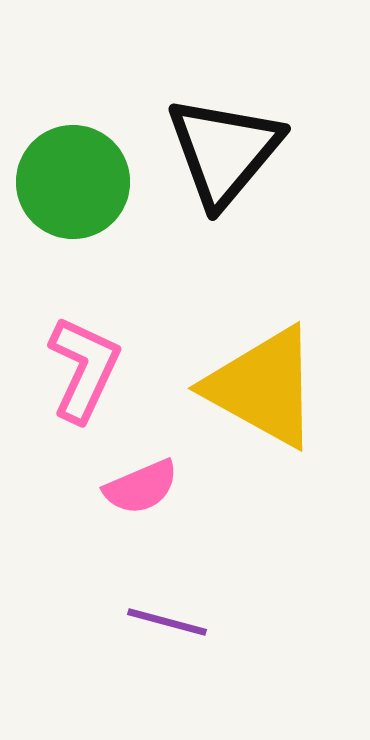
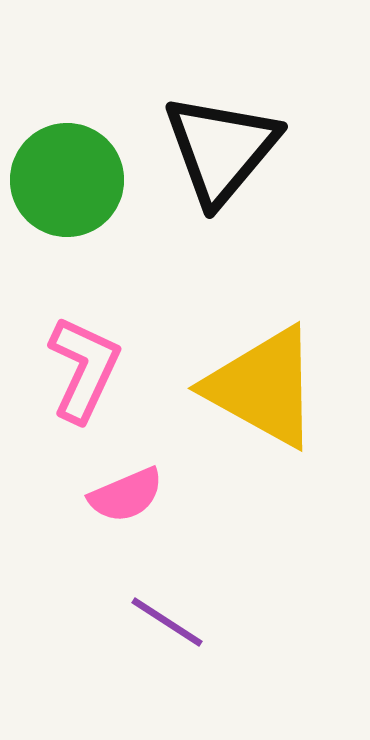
black triangle: moved 3 px left, 2 px up
green circle: moved 6 px left, 2 px up
pink semicircle: moved 15 px left, 8 px down
purple line: rotated 18 degrees clockwise
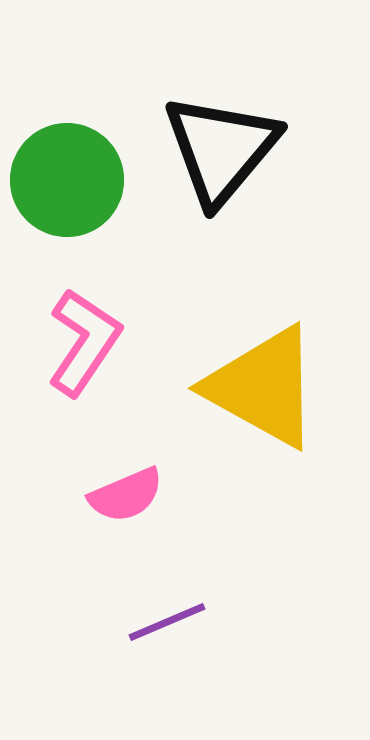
pink L-shape: moved 27 px up; rotated 9 degrees clockwise
purple line: rotated 56 degrees counterclockwise
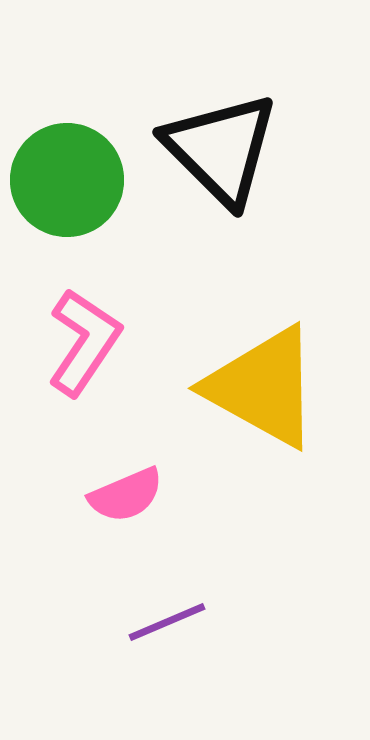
black triangle: rotated 25 degrees counterclockwise
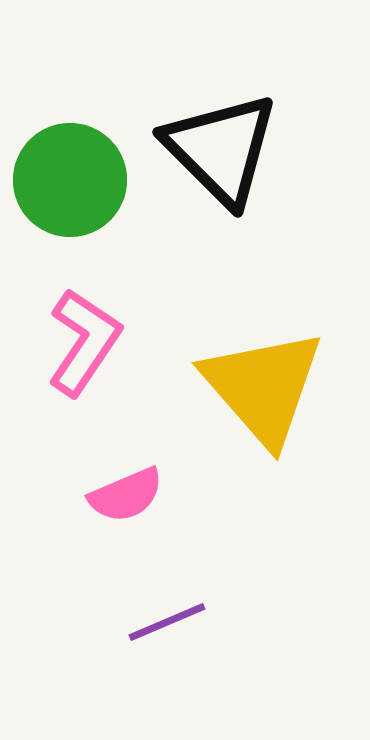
green circle: moved 3 px right
yellow triangle: rotated 20 degrees clockwise
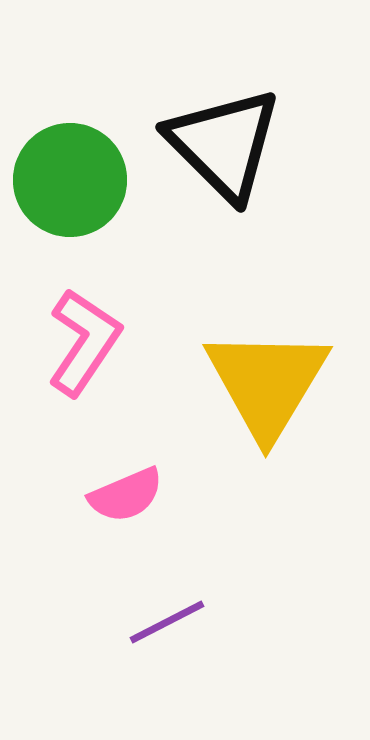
black triangle: moved 3 px right, 5 px up
yellow triangle: moved 4 px right, 4 px up; rotated 12 degrees clockwise
purple line: rotated 4 degrees counterclockwise
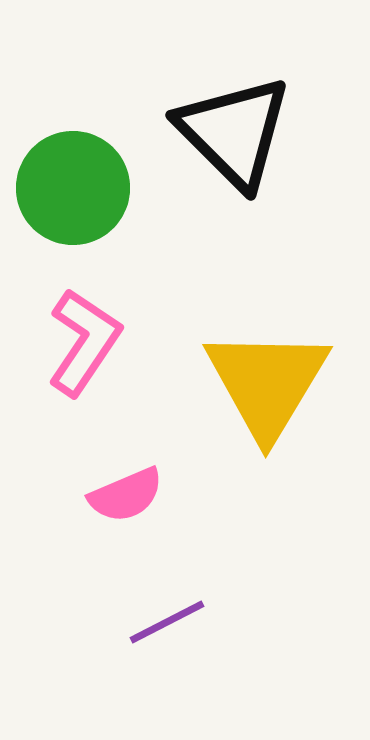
black triangle: moved 10 px right, 12 px up
green circle: moved 3 px right, 8 px down
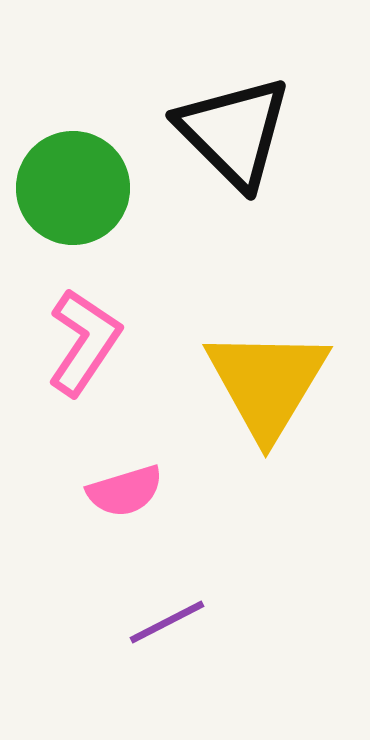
pink semicircle: moved 1 px left, 4 px up; rotated 6 degrees clockwise
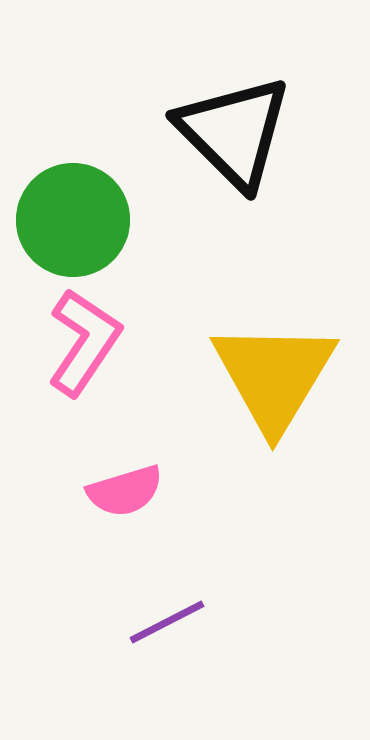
green circle: moved 32 px down
yellow triangle: moved 7 px right, 7 px up
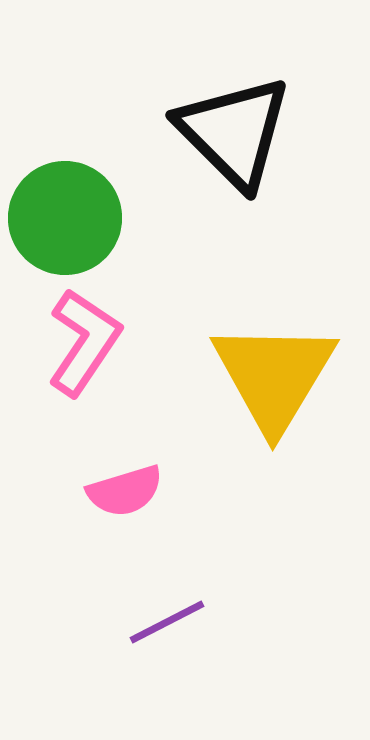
green circle: moved 8 px left, 2 px up
